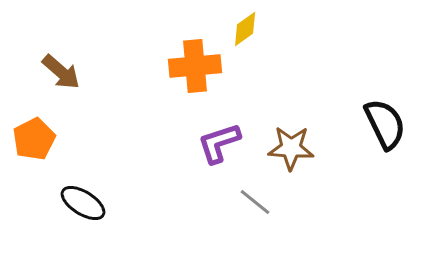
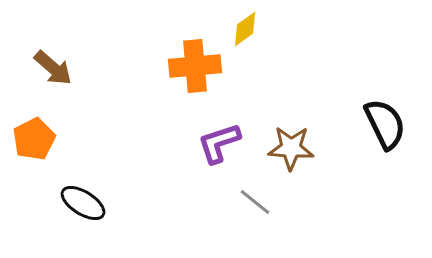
brown arrow: moved 8 px left, 4 px up
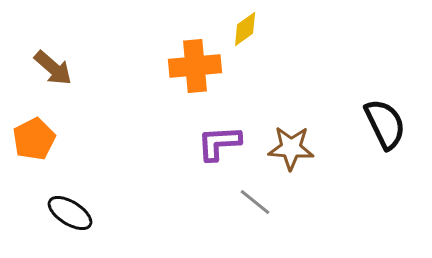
purple L-shape: rotated 15 degrees clockwise
black ellipse: moved 13 px left, 10 px down
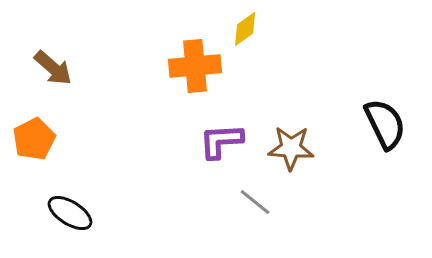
purple L-shape: moved 2 px right, 2 px up
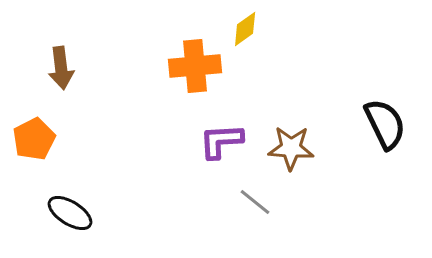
brown arrow: moved 8 px right; rotated 42 degrees clockwise
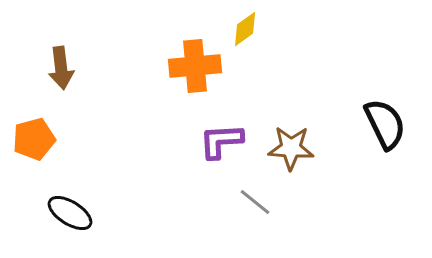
orange pentagon: rotated 12 degrees clockwise
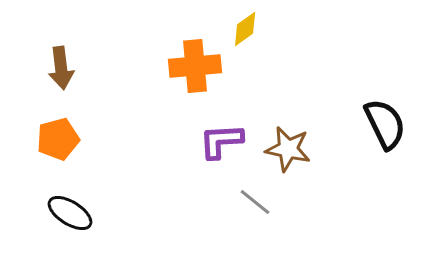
orange pentagon: moved 24 px right
brown star: moved 3 px left, 1 px down; rotated 9 degrees clockwise
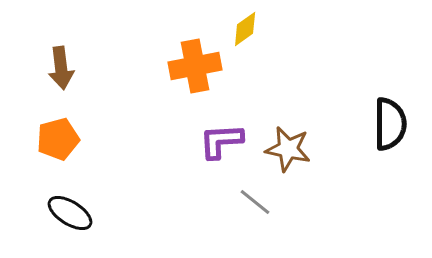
orange cross: rotated 6 degrees counterclockwise
black semicircle: moved 5 px right; rotated 26 degrees clockwise
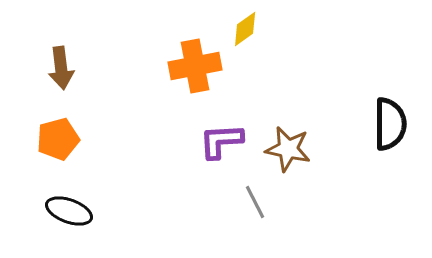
gray line: rotated 24 degrees clockwise
black ellipse: moved 1 px left, 2 px up; rotated 12 degrees counterclockwise
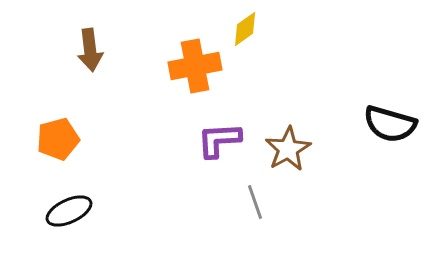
brown arrow: moved 29 px right, 18 px up
black semicircle: rotated 106 degrees clockwise
purple L-shape: moved 2 px left, 1 px up
brown star: rotated 30 degrees clockwise
gray line: rotated 8 degrees clockwise
black ellipse: rotated 45 degrees counterclockwise
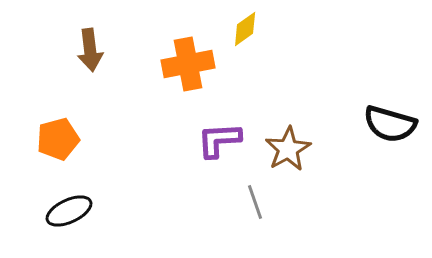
orange cross: moved 7 px left, 2 px up
